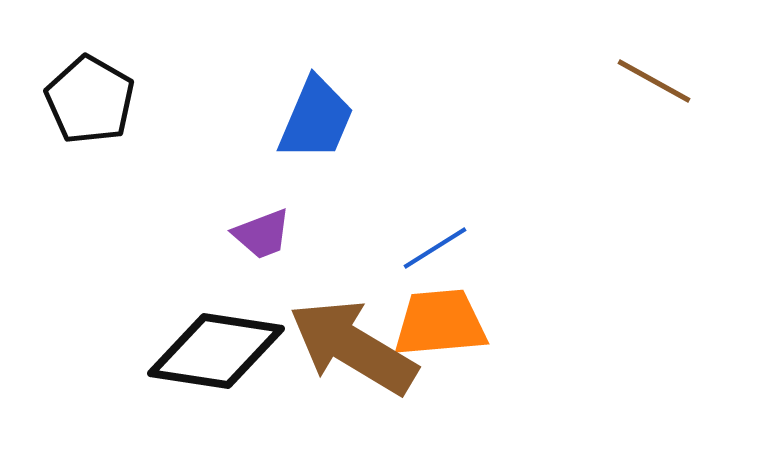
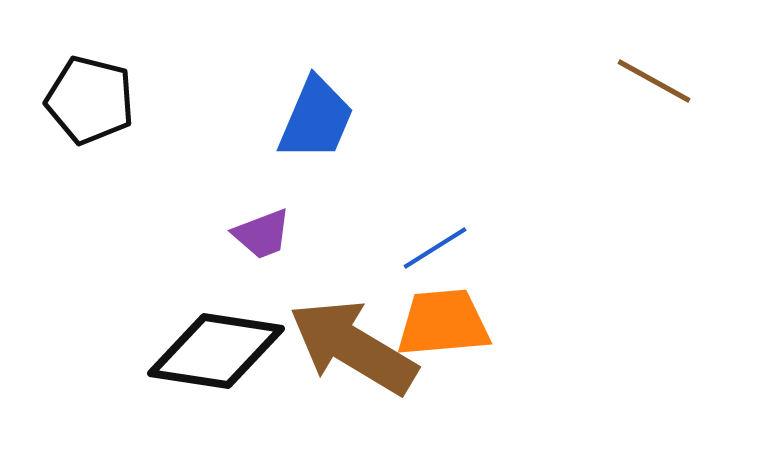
black pentagon: rotated 16 degrees counterclockwise
orange trapezoid: moved 3 px right
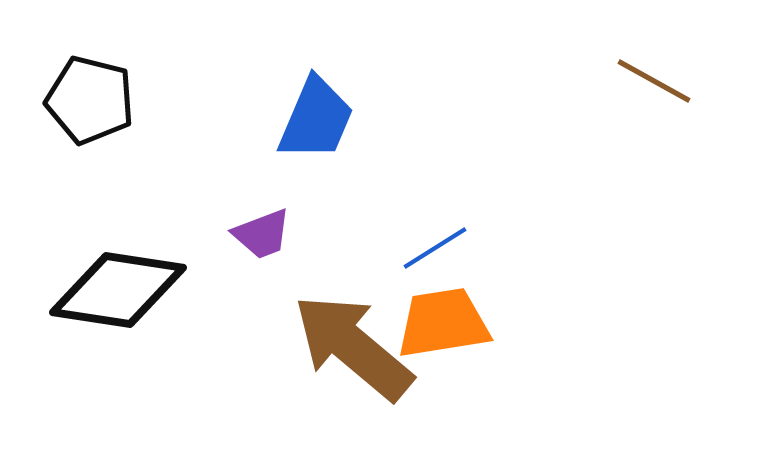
orange trapezoid: rotated 4 degrees counterclockwise
brown arrow: rotated 9 degrees clockwise
black diamond: moved 98 px left, 61 px up
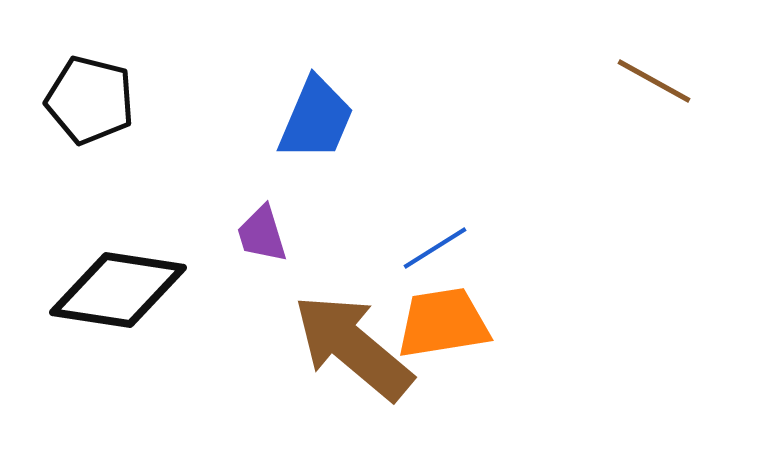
purple trapezoid: rotated 94 degrees clockwise
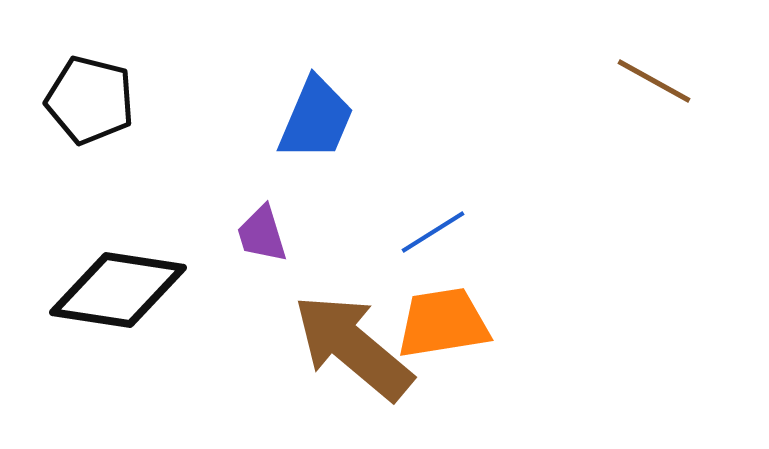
blue line: moved 2 px left, 16 px up
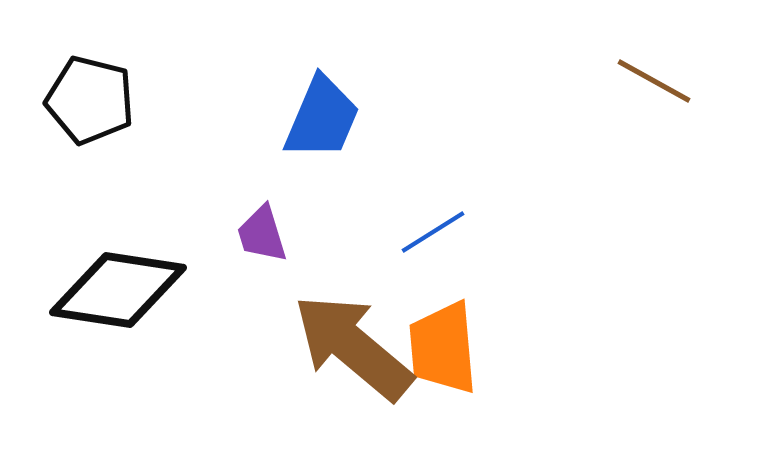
blue trapezoid: moved 6 px right, 1 px up
orange trapezoid: moved 25 px down; rotated 86 degrees counterclockwise
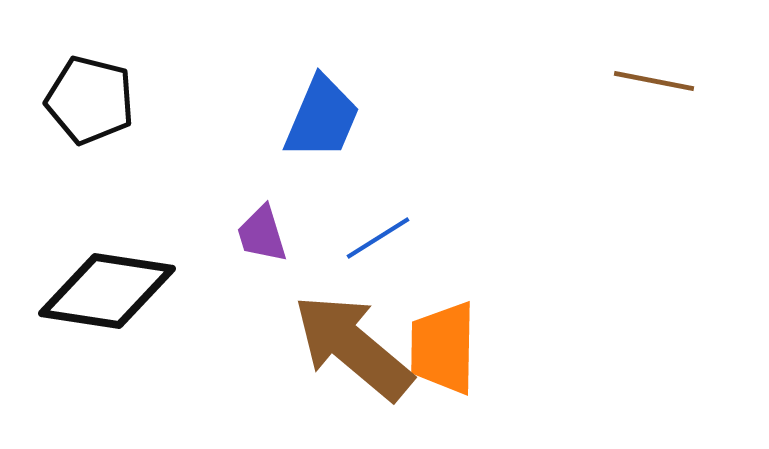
brown line: rotated 18 degrees counterclockwise
blue line: moved 55 px left, 6 px down
black diamond: moved 11 px left, 1 px down
orange trapezoid: rotated 6 degrees clockwise
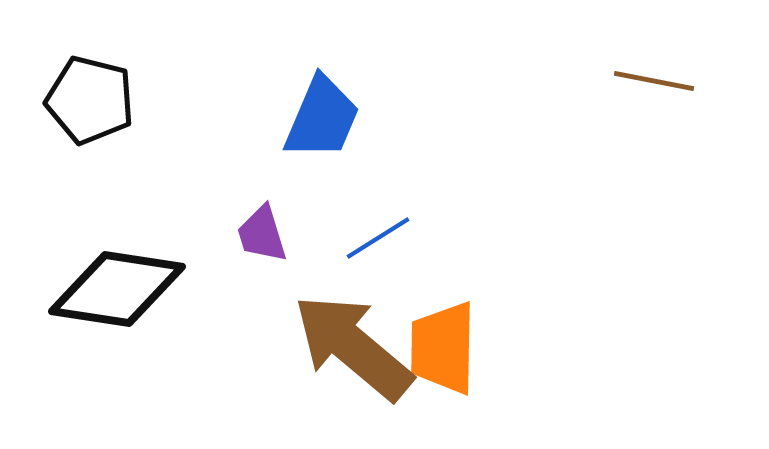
black diamond: moved 10 px right, 2 px up
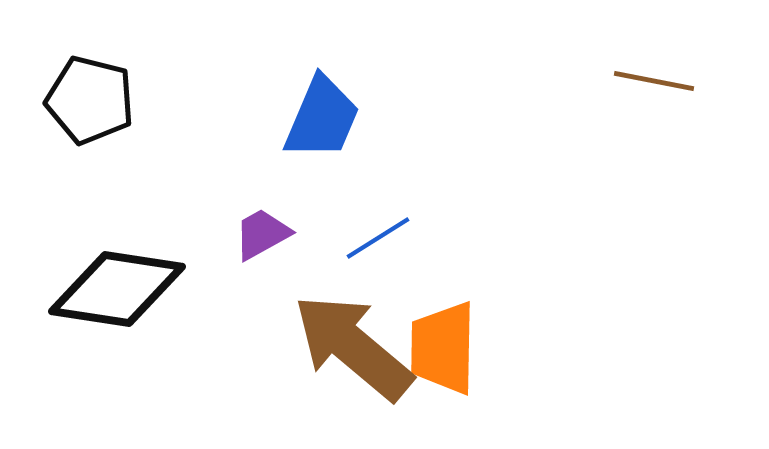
purple trapezoid: rotated 78 degrees clockwise
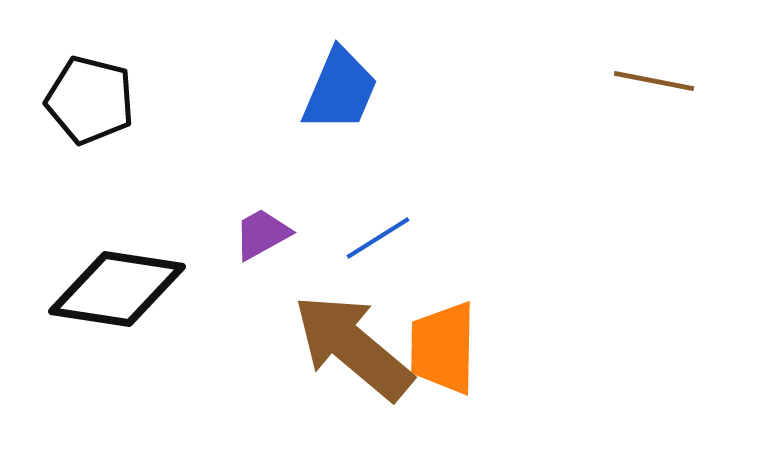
blue trapezoid: moved 18 px right, 28 px up
